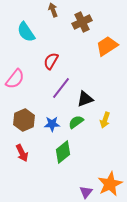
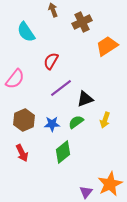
purple line: rotated 15 degrees clockwise
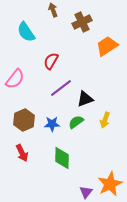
green diamond: moved 1 px left, 6 px down; rotated 50 degrees counterclockwise
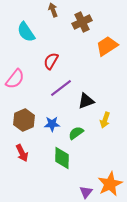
black triangle: moved 1 px right, 2 px down
green semicircle: moved 11 px down
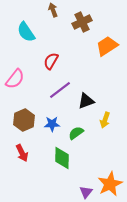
purple line: moved 1 px left, 2 px down
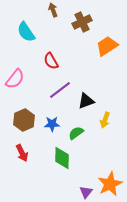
red semicircle: rotated 60 degrees counterclockwise
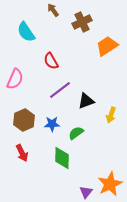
brown arrow: rotated 16 degrees counterclockwise
pink semicircle: rotated 15 degrees counterclockwise
yellow arrow: moved 6 px right, 5 px up
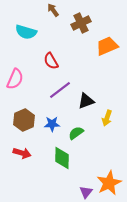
brown cross: moved 1 px left, 1 px down
cyan semicircle: rotated 40 degrees counterclockwise
orange trapezoid: rotated 10 degrees clockwise
yellow arrow: moved 4 px left, 3 px down
red arrow: rotated 48 degrees counterclockwise
orange star: moved 1 px left, 1 px up
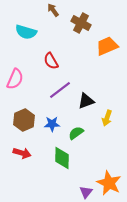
brown cross: rotated 36 degrees counterclockwise
orange star: rotated 20 degrees counterclockwise
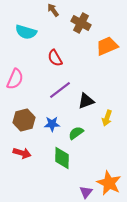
red semicircle: moved 4 px right, 3 px up
brown hexagon: rotated 10 degrees clockwise
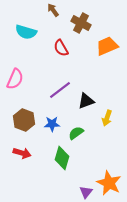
red semicircle: moved 6 px right, 10 px up
brown hexagon: rotated 25 degrees counterclockwise
green diamond: rotated 15 degrees clockwise
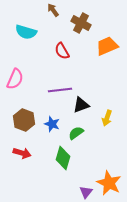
red semicircle: moved 1 px right, 3 px down
purple line: rotated 30 degrees clockwise
black triangle: moved 5 px left, 4 px down
blue star: rotated 21 degrees clockwise
green diamond: moved 1 px right
